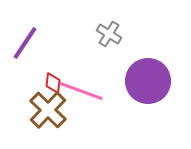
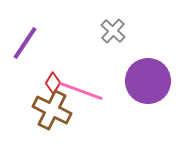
gray cross: moved 4 px right, 3 px up; rotated 10 degrees clockwise
red diamond: rotated 25 degrees clockwise
brown cross: moved 4 px right; rotated 18 degrees counterclockwise
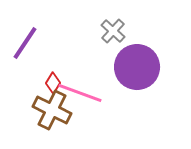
purple circle: moved 11 px left, 14 px up
pink line: moved 1 px left, 2 px down
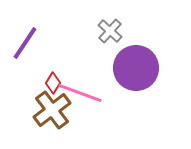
gray cross: moved 3 px left
purple circle: moved 1 px left, 1 px down
brown cross: rotated 27 degrees clockwise
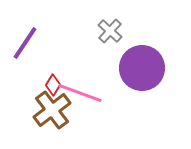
purple circle: moved 6 px right
red diamond: moved 2 px down
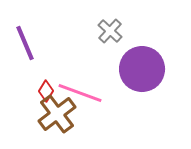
purple line: rotated 57 degrees counterclockwise
purple circle: moved 1 px down
red diamond: moved 7 px left, 6 px down
brown cross: moved 5 px right, 4 px down
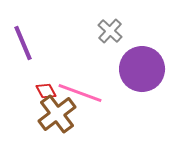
purple line: moved 2 px left
red diamond: rotated 60 degrees counterclockwise
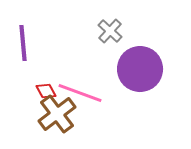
purple line: rotated 18 degrees clockwise
purple circle: moved 2 px left
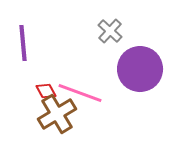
brown cross: rotated 6 degrees clockwise
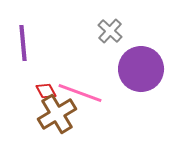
purple circle: moved 1 px right
